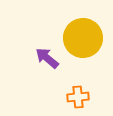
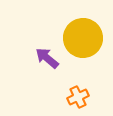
orange cross: rotated 20 degrees counterclockwise
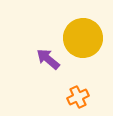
purple arrow: moved 1 px right, 1 px down
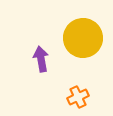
purple arrow: moved 7 px left; rotated 40 degrees clockwise
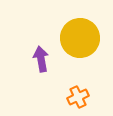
yellow circle: moved 3 px left
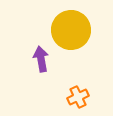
yellow circle: moved 9 px left, 8 px up
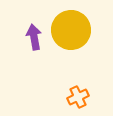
purple arrow: moved 7 px left, 22 px up
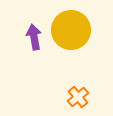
orange cross: rotated 15 degrees counterclockwise
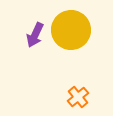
purple arrow: moved 1 px right, 2 px up; rotated 145 degrees counterclockwise
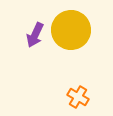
orange cross: rotated 20 degrees counterclockwise
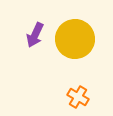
yellow circle: moved 4 px right, 9 px down
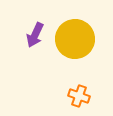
orange cross: moved 1 px right, 1 px up; rotated 10 degrees counterclockwise
